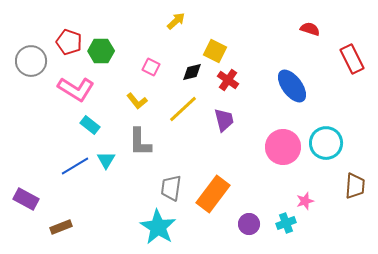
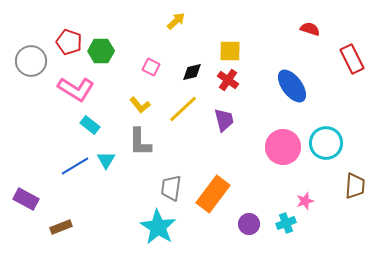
yellow square: moved 15 px right; rotated 25 degrees counterclockwise
yellow L-shape: moved 3 px right, 4 px down
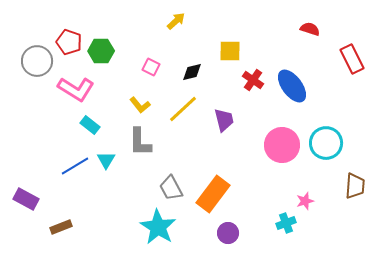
gray circle: moved 6 px right
red cross: moved 25 px right
pink circle: moved 1 px left, 2 px up
gray trapezoid: rotated 36 degrees counterclockwise
purple circle: moved 21 px left, 9 px down
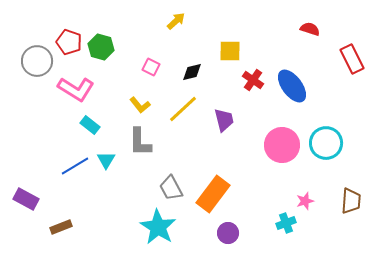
green hexagon: moved 4 px up; rotated 15 degrees clockwise
brown trapezoid: moved 4 px left, 15 px down
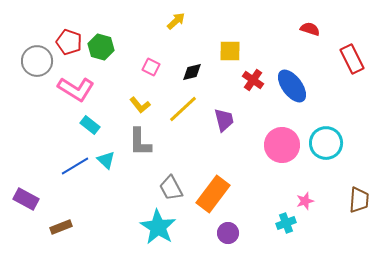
cyan triangle: rotated 18 degrees counterclockwise
brown trapezoid: moved 8 px right, 1 px up
